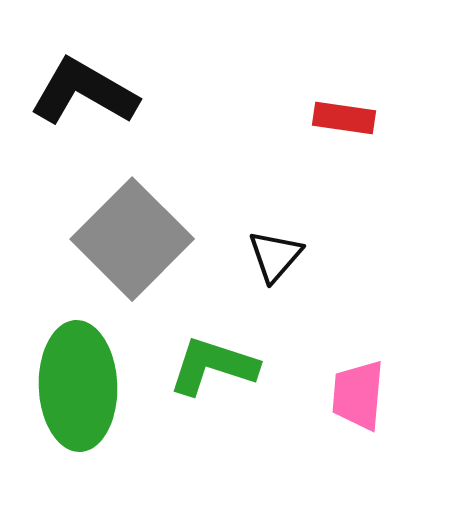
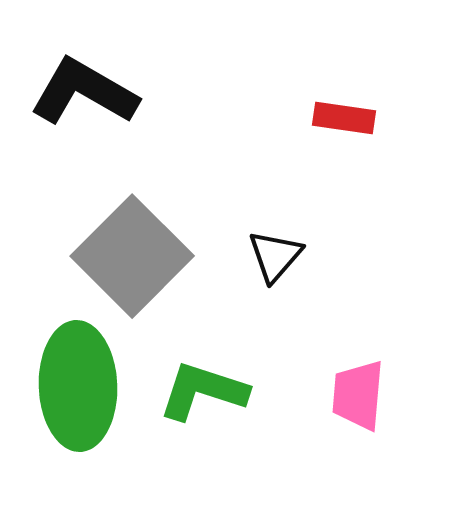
gray square: moved 17 px down
green L-shape: moved 10 px left, 25 px down
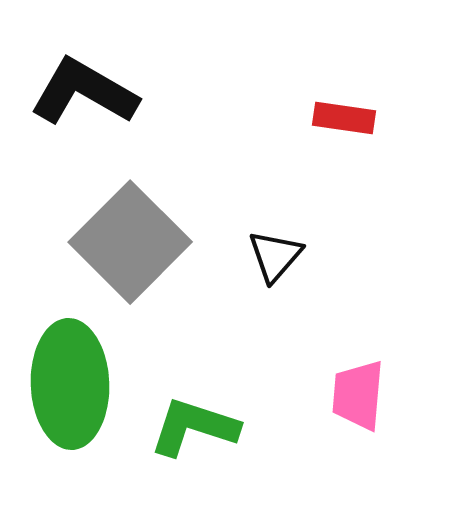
gray square: moved 2 px left, 14 px up
green ellipse: moved 8 px left, 2 px up
green L-shape: moved 9 px left, 36 px down
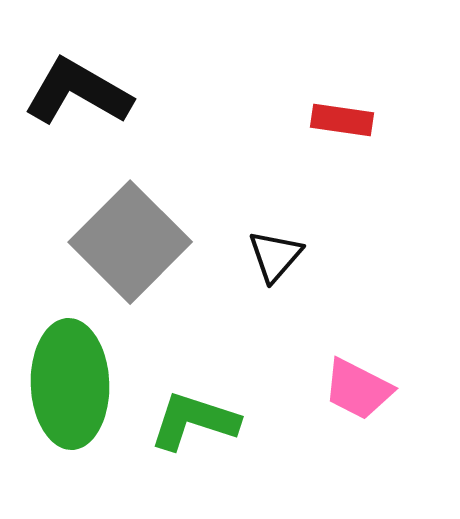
black L-shape: moved 6 px left
red rectangle: moved 2 px left, 2 px down
pink trapezoid: moved 6 px up; rotated 68 degrees counterclockwise
green L-shape: moved 6 px up
